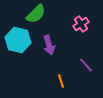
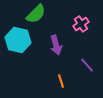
purple arrow: moved 7 px right
purple line: moved 1 px right
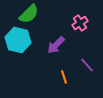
green semicircle: moved 7 px left
pink cross: moved 1 px left, 1 px up
purple arrow: rotated 60 degrees clockwise
orange line: moved 3 px right, 4 px up
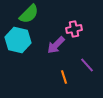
pink cross: moved 6 px left, 6 px down; rotated 21 degrees clockwise
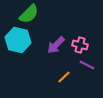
pink cross: moved 6 px right, 16 px down; rotated 28 degrees clockwise
purple line: rotated 21 degrees counterclockwise
orange line: rotated 64 degrees clockwise
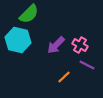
pink cross: rotated 14 degrees clockwise
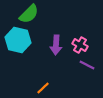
purple arrow: rotated 42 degrees counterclockwise
orange line: moved 21 px left, 11 px down
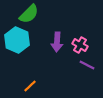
cyan hexagon: moved 1 px left; rotated 10 degrees clockwise
purple arrow: moved 1 px right, 3 px up
orange line: moved 13 px left, 2 px up
